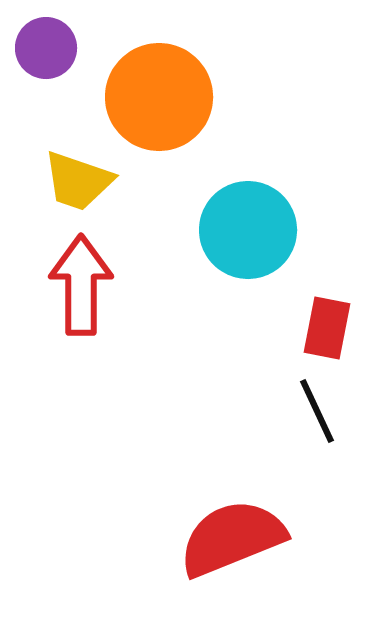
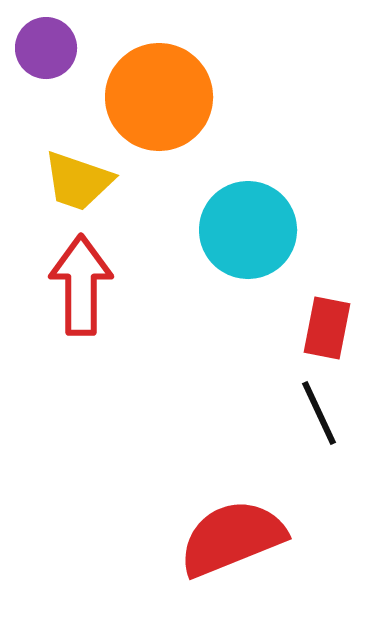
black line: moved 2 px right, 2 px down
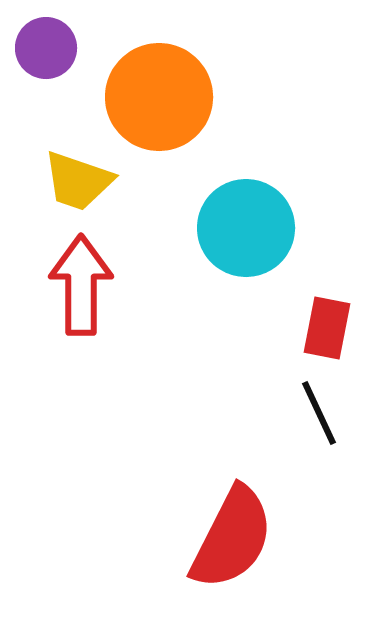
cyan circle: moved 2 px left, 2 px up
red semicircle: rotated 139 degrees clockwise
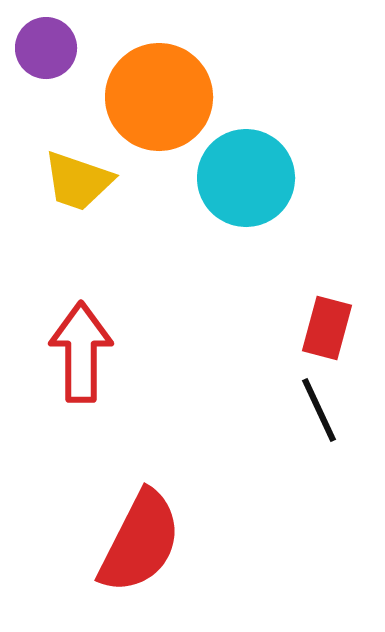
cyan circle: moved 50 px up
red arrow: moved 67 px down
red rectangle: rotated 4 degrees clockwise
black line: moved 3 px up
red semicircle: moved 92 px left, 4 px down
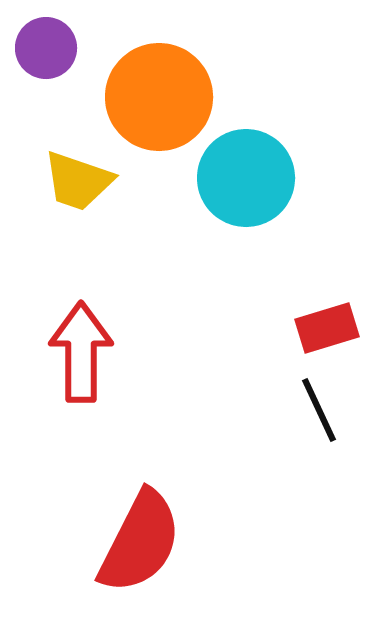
red rectangle: rotated 58 degrees clockwise
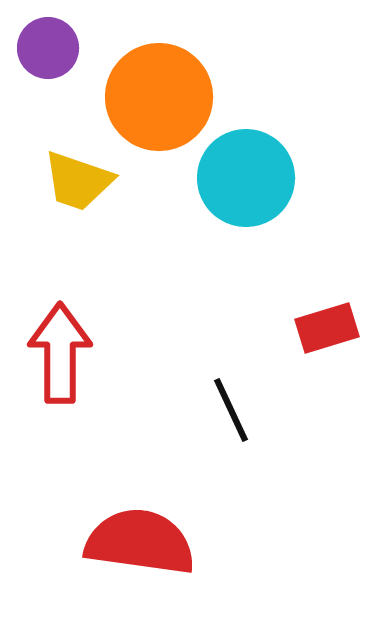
purple circle: moved 2 px right
red arrow: moved 21 px left, 1 px down
black line: moved 88 px left
red semicircle: rotated 109 degrees counterclockwise
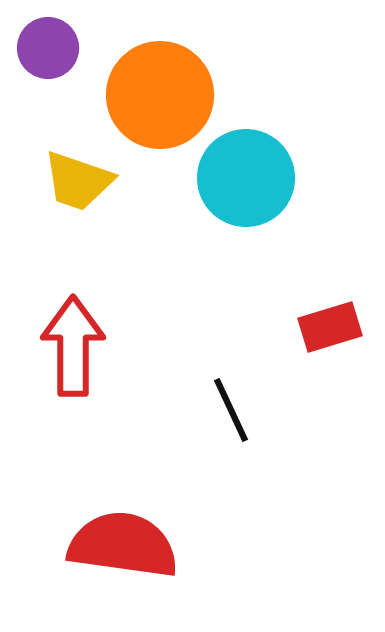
orange circle: moved 1 px right, 2 px up
red rectangle: moved 3 px right, 1 px up
red arrow: moved 13 px right, 7 px up
red semicircle: moved 17 px left, 3 px down
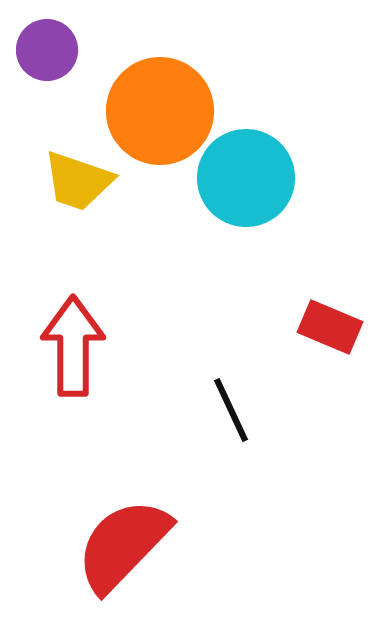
purple circle: moved 1 px left, 2 px down
orange circle: moved 16 px down
red rectangle: rotated 40 degrees clockwise
red semicircle: rotated 54 degrees counterclockwise
